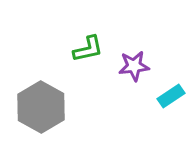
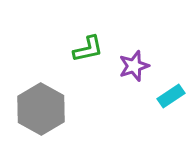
purple star: rotated 12 degrees counterclockwise
gray hexagon: moved 2 px down
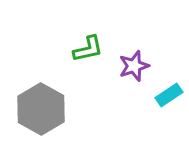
cyan rectangle: moved 2 px left, 1 px up
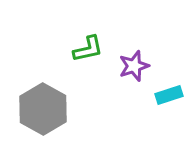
cyan rectangle: rotated 16 degrees clockwise
gray hexagon: moved 2 px right
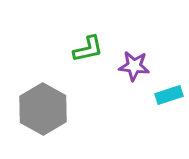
purple star: rotated 24 degrees clockwise
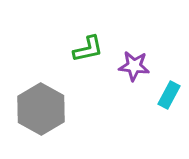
cyan rectangle: rotated 44 degrees counterclockwise
gray hexagon: moved 2 px left
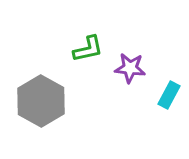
purple star: moved 4 px left, 2 px down
gray hexagon: moved 8 px up
